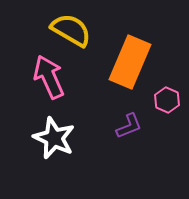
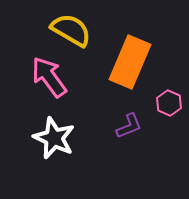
pink arrow: rotated 12 degrees counterclockwise
pink hexagon: moved 2 px right, 3 px down
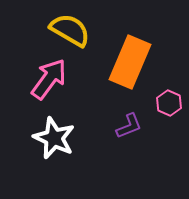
yellow semicircle: moved 1 px left
pink arrow: moved 2 px down; rotated 72 degrees clockwise
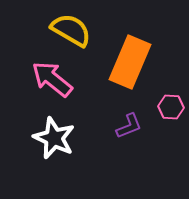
yellow semicircle: moved 1 px right
pink arrow: moved 3 px right; rotated 87 degrees counterclockwise
pink hexagon: moved 2 px right, 4 px down; rotated 20 degrees counterclockwise
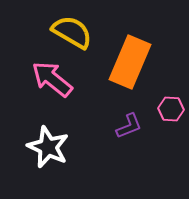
yellow semicircle: moved 1 px right, 2 px down
pink hexagon: moved 2 px down
white star: moved 6 px left, 9 px down
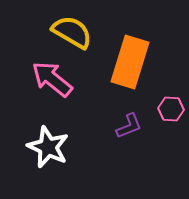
orange rectangle: rotated 6 degrees counterclockwise
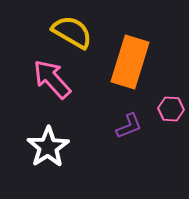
pink arrow: rotated 9 degrees clockwise
white star: rotated 15 degrees clockwise
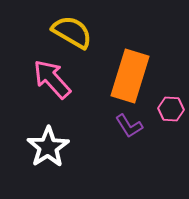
orange rectangle: moved 14 px down
purple L-shape: rotated 80 degrees clockwise
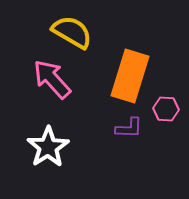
pink hexagon: moved 5 px left
purple L-shape: moved 2 px down; rotated 56 degrees counterclockwise
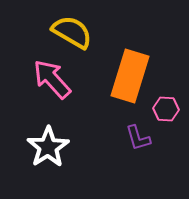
purple L-shape: moved 9 px right, 10 px down; rotated 72 degrees clockwise
